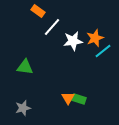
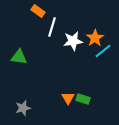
white line: rotated 24 degrees counterclockwise
orange star: rotated 12 degrees counterclockwise
green triangle: moved 6 px left, 10 px up
green rectangle: moved 4 px right
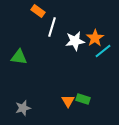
white star: moved 2 px right
orange triangle: moved 3 px down
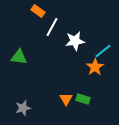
white line: rotated 12 degrees clockwise
orange star: moved 29 px down
orange triangle: moved 2 px left, 2 px up
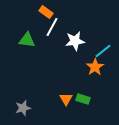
orange rectangle: moved 8 px right, 1 px down
green triangle: moved 8 px right, 17 px up
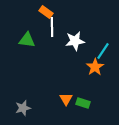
white line: rotated 30 degrees counterclockwise
cyan line: rotated 18 degrees counterclockwise
green rectangle: moved 4 px down
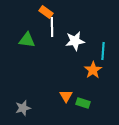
cyan line: rotated 30 degrees counterclockwise
orange star: moved 2 px left, 3 px down
orange triangle: moved 3 px up
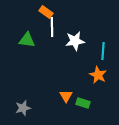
orange star: moved 5 px right, 5 px down; rotated 12 degrees counterclockwise
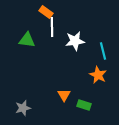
cyan line: rotated 18 degrees counterclockwise
orange triangle: moved 2 px left, 1 px up
green rectangle: moved 1 px right, 2 px down
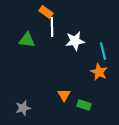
orange star: moved 1 px right, 3 px up
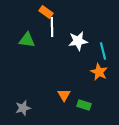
white star: moved 3 px right
